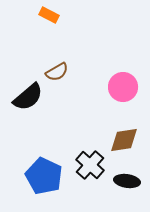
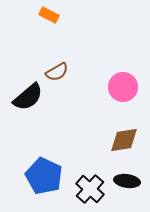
black cross: moved 24 px down
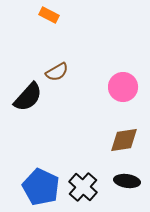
black semicircle: rotated 8 degrees counterclockwise
blue pentagon: moved 3 px left, 11 px down
black cross: moved 7 px left, 2 px up
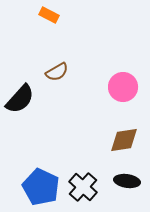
black semicircle: moved 8 px left, 2 px down
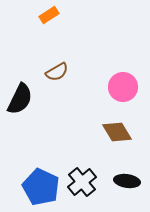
orange rectangle: rotated 60 degrees counterclockwise
black semicircle: rotated 16 degrees counterclockwise
brown diamond: moved 7 px left, 8 px up; rotated 68 degrees clockwise
black cross: moved 1 px left, 5 px up; rotated 8 degrees clockwise
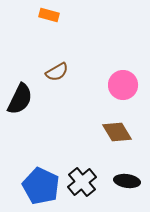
orange rectangle: rotated 48 degrees clockwise
pink circle: moved 2 px up
blue pentagon: moved 1 px up
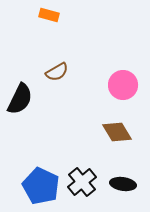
black ellipse: moved 4 px left, 3 px down
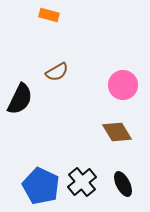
black ellipse: rotated 55 degrees clockwise
